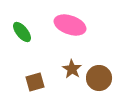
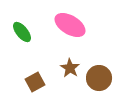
pink ellipse: rotated 12 degrees clockwise
brown star: moved 2 px left, 1 px up
brown square: rotated 12 degrees counterclockwise
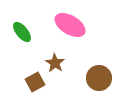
brown star: moved 15 px left, 5 px up
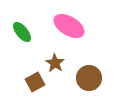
pink ellipse: moved 1 px left, 1 px down
brown circle: moved 10 px left
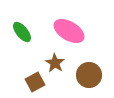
pink ellipse: moved 5 px down
brown circle: moved 3 px up
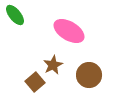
green ellipse: moved 7 px left, 17 px up
brown star: moved 2 px left, 2 px down; rotated 12 degrees clockwise
brown square: rotated 12 degrees counterclockwise
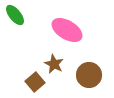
pink ellipse: moved 2 px left, 1 px up
brown star: moved 1 px right, 1 px up; rotated 18 degrees counterclockwise
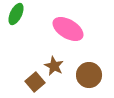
green ellipse: moved 1 px right, 1 px up; rotated 65 degrees clockwise
pink ellipse: moved 1 px right, 1 px up
brown star: moved 2 px down
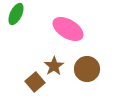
brown star: rotated 12 degrees clockwise
brown circle: moved 2 px left, 6 px up
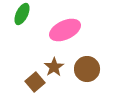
green ellipse: moved 6 px right
pink ellipse: moved 3 px left, 1 px down; rotated 56 degrees counterclockwise
brown star: moved 1 px down
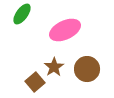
green ellipse: rotated 10 degrees clockwise
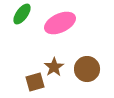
pink ellipse: moved 5 px left, 7 px up
brown square: rotated 24 degrees clockwise
